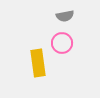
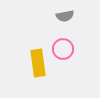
pink circle: moved 1 px right, 6 px down
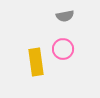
yellow rectangle: moved 2 px left, 1 px up
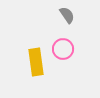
gray semicircle: moved 2 px right, 1 px up; rotated 114 degrees counterclockwise
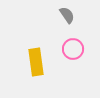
pink circle: moved 10 px right
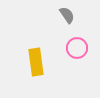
pink circle: moved 4 px right, 1 px up
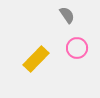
yellow rectangle: moved 3 px up; rotated 52 degrees clockwise
